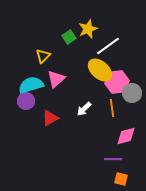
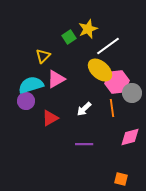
pink triangle: rotated 12 degrees clockwise
pink diamond: moved 4 px right, 1 px down
purple line: moved 29 px left, 15 px up
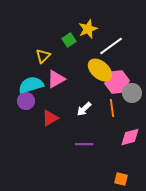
green square: moved 3 px down
white line: moved 3 px right
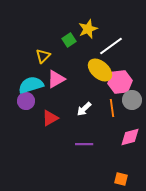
pink hexagon: moved 3 px right
gray circle: moved 7 px down
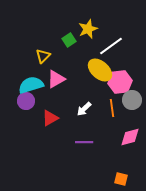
purple line: moved 2 px up
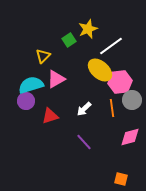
red triangle: moved 2 px up; rotated 12 degrees clockwise
purple line: rotated 48 degrees clockwise
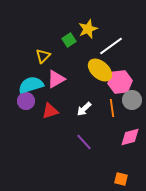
red triangle: moved 5 px up
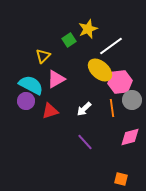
cyan semicircle: rotated 45 degrees clockwise
purple line: moved 1 px right
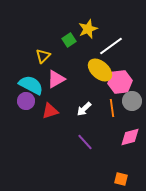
gray circle: moved 1 px down
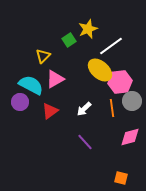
pink triangle: moved 1 px left
purple circle: moved 6 px left, 1 px down
red triangle: rotated 18 degrees counterclockwise
orange square: moved 1 px up
